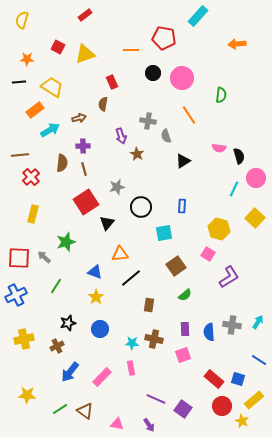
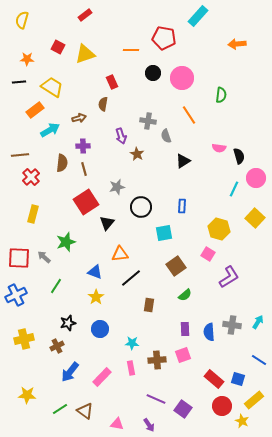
brown cross at (154, 339): moved 3 px right, 21 px down; rotated 18 degrees counterclockwise
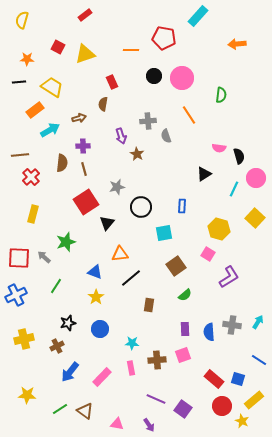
black circle at (153, 73): moved 1 px right, 3 px down
gray cross at (148, 121): rotated 14 degrees counterclockwise
black triangle at (183, 161): moved 21 px right, 13 px down
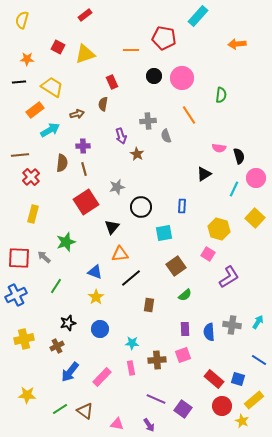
brown arrow at (79, 118): moved 2 px left, 4 px up
black triangle at (107, 223): moved 5 px right, 4 px down
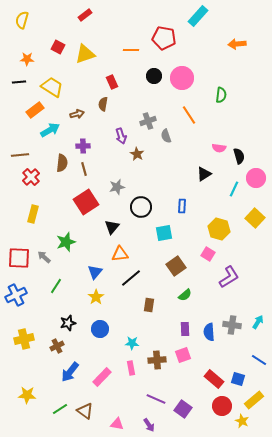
gray cross at (148, 121): rotated 14 degrees counterclockwise
blue triangle at (95, 272): rotated 49 degrees clockwise
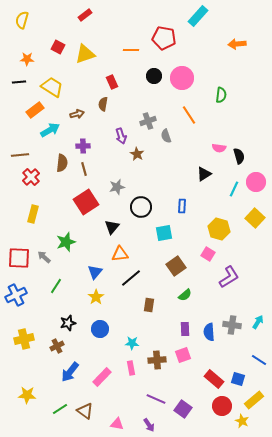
pink circle at (256, 178): moved 4 px down
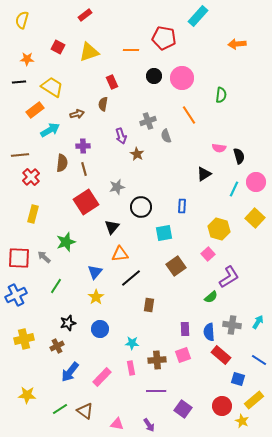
yellow triangle at (85, 54): moved 4 px right, 2 px up
pink square at (208, 254): rotated 16 degrees clockwise
green semicircle at (185, 295): moved 26 px right, 2 px down
red rectangle at (214, 379): moved 7 px right, 24 px up
purple line at (156, 399): moved 8 px up; rotated 24 degrees counterclockwise
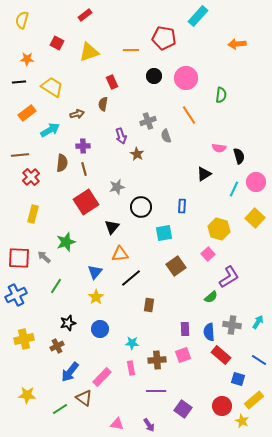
red square at (58, 47): moved 1 px left, 4 px up
pink circle at (182, 78): moved 4 px right
orange rectangle at (35, 110): moved 8 px left, 3 px down
brown triangle at (85, 411): moved 1 px left, 13 px up
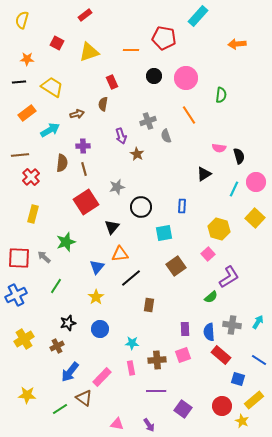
blue triangle at (95, 272): moved 2 px right, 5 px up
yellow cross at (24, 339): rotated 18 degrees counterclockwise
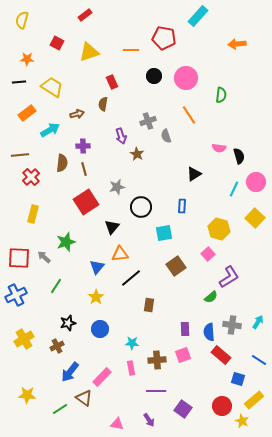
black triangle at (204, 174): moved 10 px left
purple arrow at (149, 425): moved 5 px up
